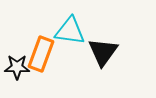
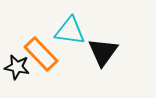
orange rectangle: rotated 64 degrees counterclockwise
black star: rotated 10 degrees clockwise
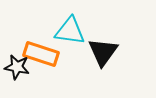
orange rectangle: rotated 28 degrees counterclockwise
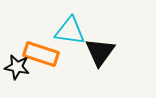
black triangle: moved 3 px left
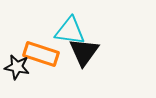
black triangle: moved 16 px left
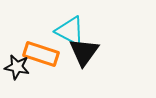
cyan triangle: rotated 20 degrees clockwise
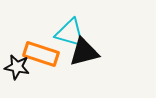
cyan triangle: moved 2 px down; rotated 12 degrees counterclockwise
black triangle: rotated 40 degrees clockwise
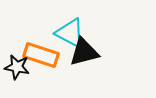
cyan triangle: rotated 12 degrees clockwise
orange rectangle: moved 1 px down
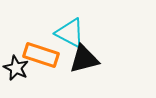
black triangle: moved 7 px down
black star: moved 1 px left, 1 px down; rotated 15 degrees clockwise
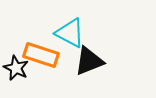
black triangle: moved 5 px right, 2 px down; rotated 8 degrees counterclockwise
